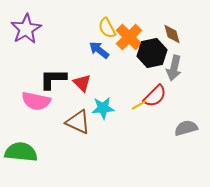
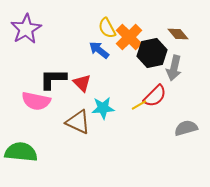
brown diamond: moved 6 px right; rotated 25 degrees counterclockwise
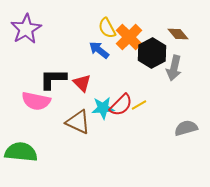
black hexagon: rotated 16 degrees counterclockwise
red semicircle: moved 34 px left, 9 px down
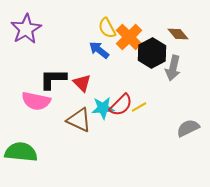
gray arrow: moved 1 px left
yellow line: moved 2 px down
brown triangle: moved 1 px right, 2 px up
gray semicircle: moved 2 px right; rotated 10 degrees counterclockwise
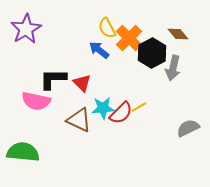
orange cross: moved 1 px down
red semicircle: moved 8 px down
green semicircle: moved 2 px right
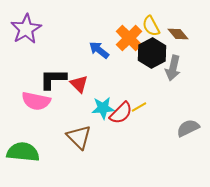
yellow semicircle: moved 44 px right, 2 px up
red triangle: moved 3 px left, 1 px down
brown triangle: moved 17 px down; rotated 20 degrees clockwise
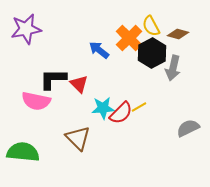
purple star: rotated 20 degrees clockwise
brown diamond: rotated 35 degrees counterclockwise
brown triangle: moved 1 px left, 1 px down
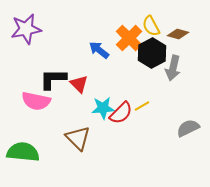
yellow line: moved 3 px right, 1 px up
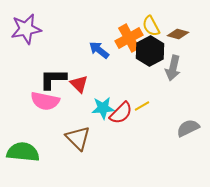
orange cross: rotated 16 degrees clockwise
black hexagon: moved 2 px left, 2 px up
pink semicircle: moved 9 px right
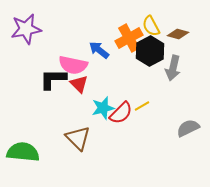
pink semicircle: moved 28 px right, 36 px up
cyan star: rotated 10 degrees counterclockwise
